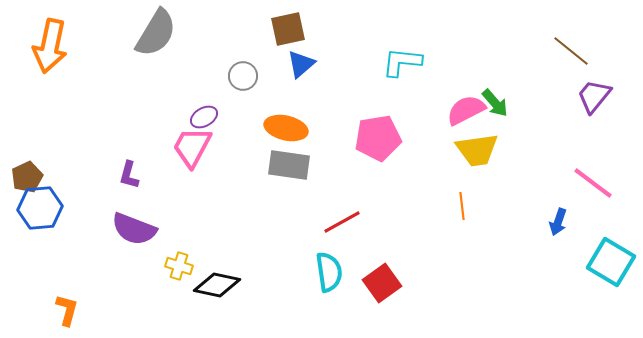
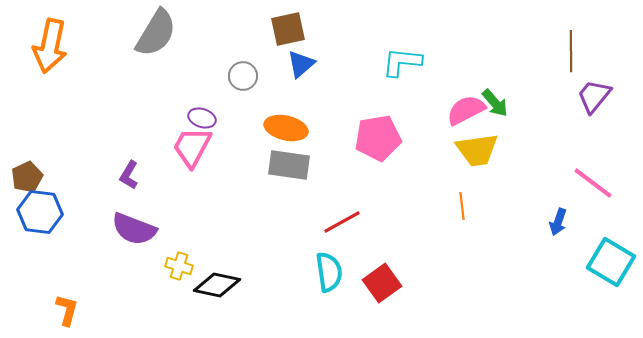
brown line: rotated 51 degrees clockwise
purple ellipse: moved 2 px left, 1 px down; rotated 48 degrees clockwise
purple L-shape: rotated 16 degrees clockwise
blue hexagon: moved 4 px down; rotated 12 degrees clockwise
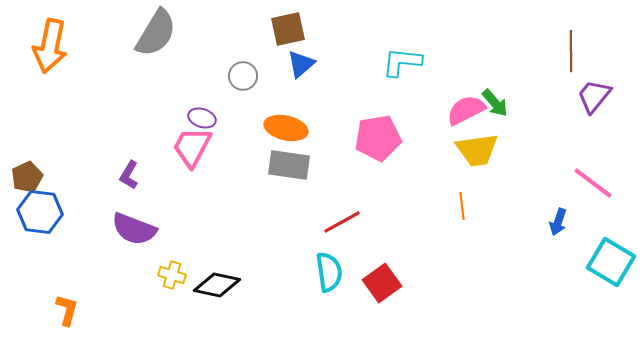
yellow cross: moved 7 px left, 9 px down
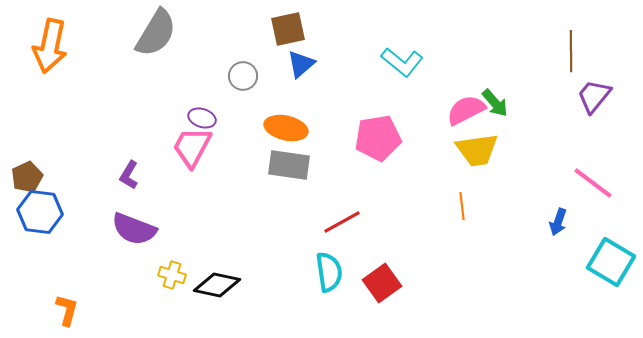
cyan L-shape: rotated 147 degrees counterclockwise
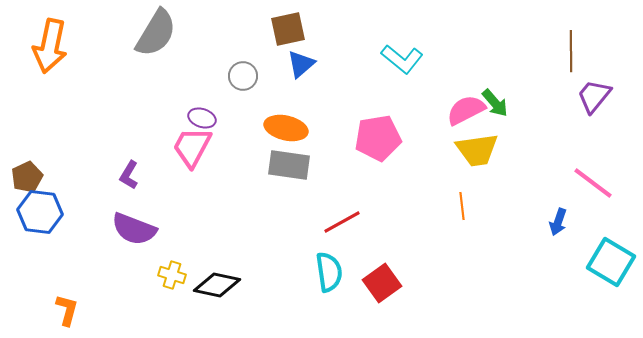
cyan L-shape: moved 3 px up
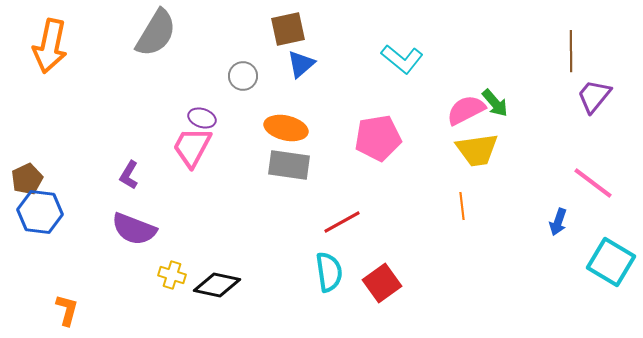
brown pentagon: moved 2 px down
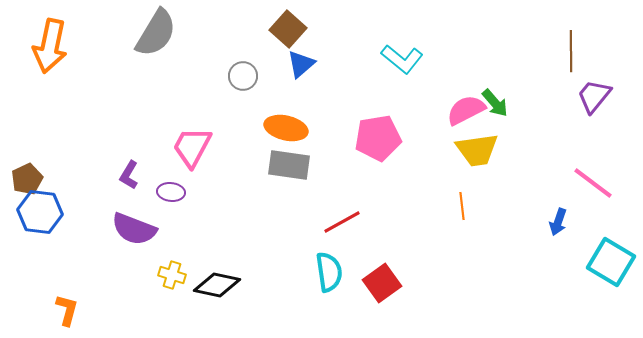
brown square: rotated 36 degrees counterclockwise
purple ellipse: moved 31 px left, 74 px down; rotated 12 degrees counterclockwise
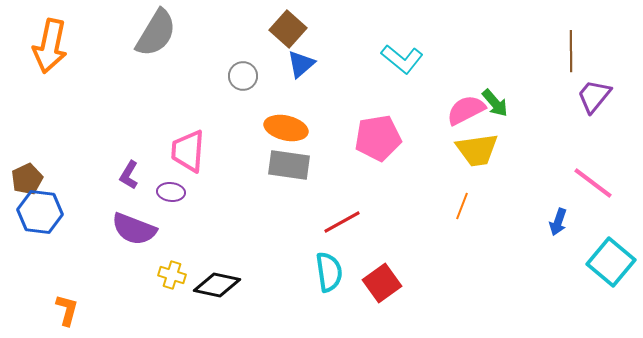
pink trapezoid: moved 4 px left, 4 px down; rotated 24 degrees counterclockwise
orange line: rotated 28 degrees clockwise
cyan square: rotated 9 degrees clockwise
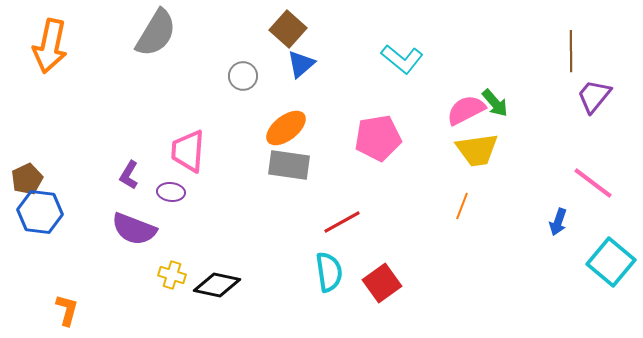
orange ellipse: rotated 51 degrees counterclockwise
